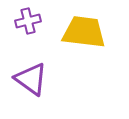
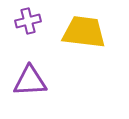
purple triangle: moved 1 px left, 2 px down; rotated 39 degrees counterclockwise
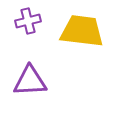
yellow trapezoid: moved 2 px left, 1 px up
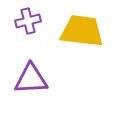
purple triangle: moved 1 px right, 2 px up
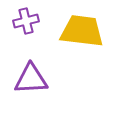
purple cross: moved 2 px left
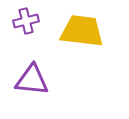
purple triangle: moved 1 px right, 1 px down; rotated 9 degrees clockwise
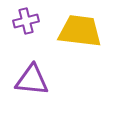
yellow trapezoid: moved 2 px left
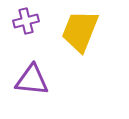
yellow trapezoid: rotated 75 degrees counterclockwise
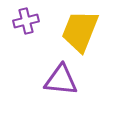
purple triangle: moved 29 px right
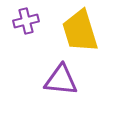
yellow trapezoid: rotated 39 degrees counterclockwise
